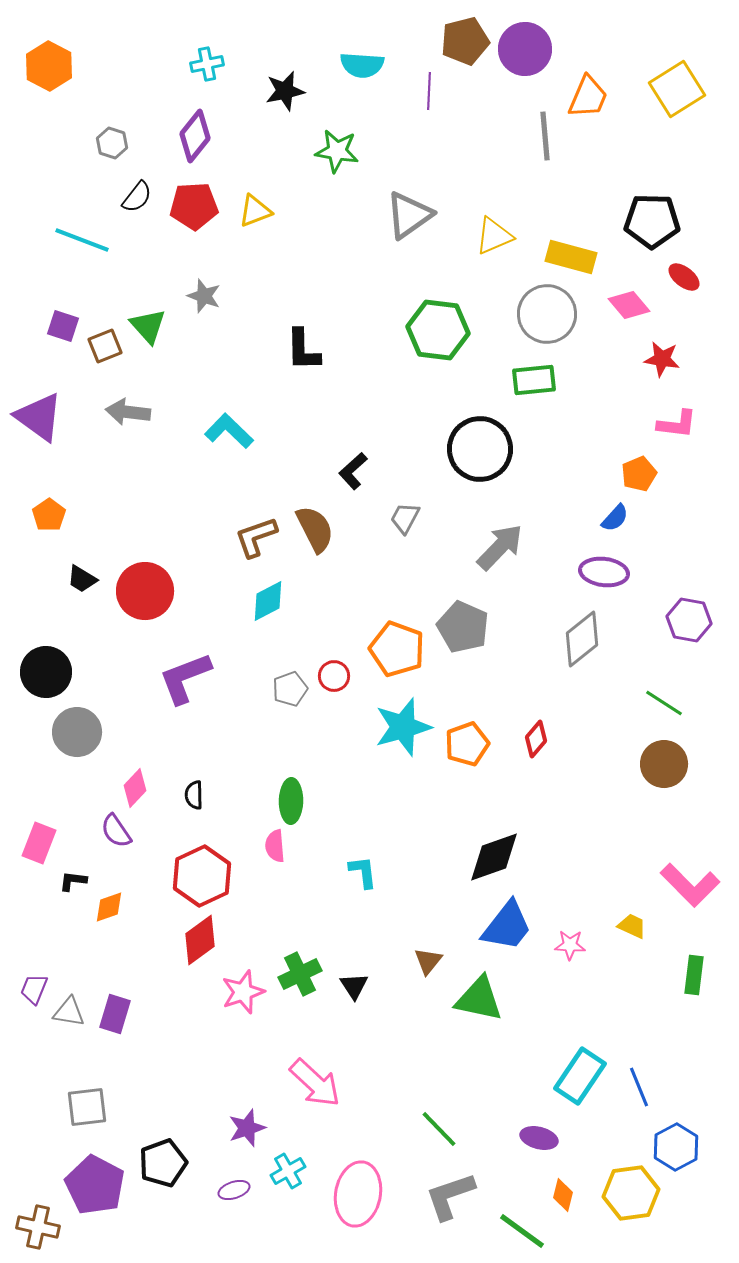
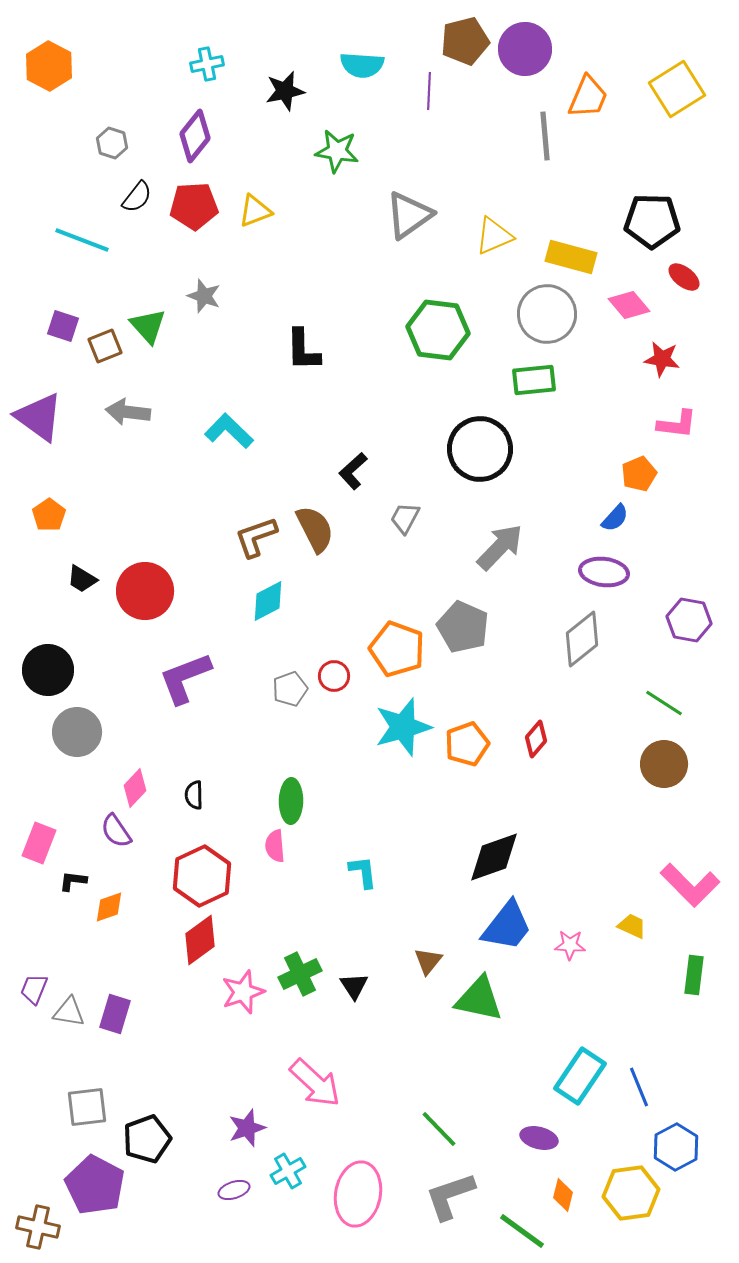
black circle at (46, 672): moved 2 px right, 2 px up
black pentagon at (163, 1163): moved 16 px left, 24 px up
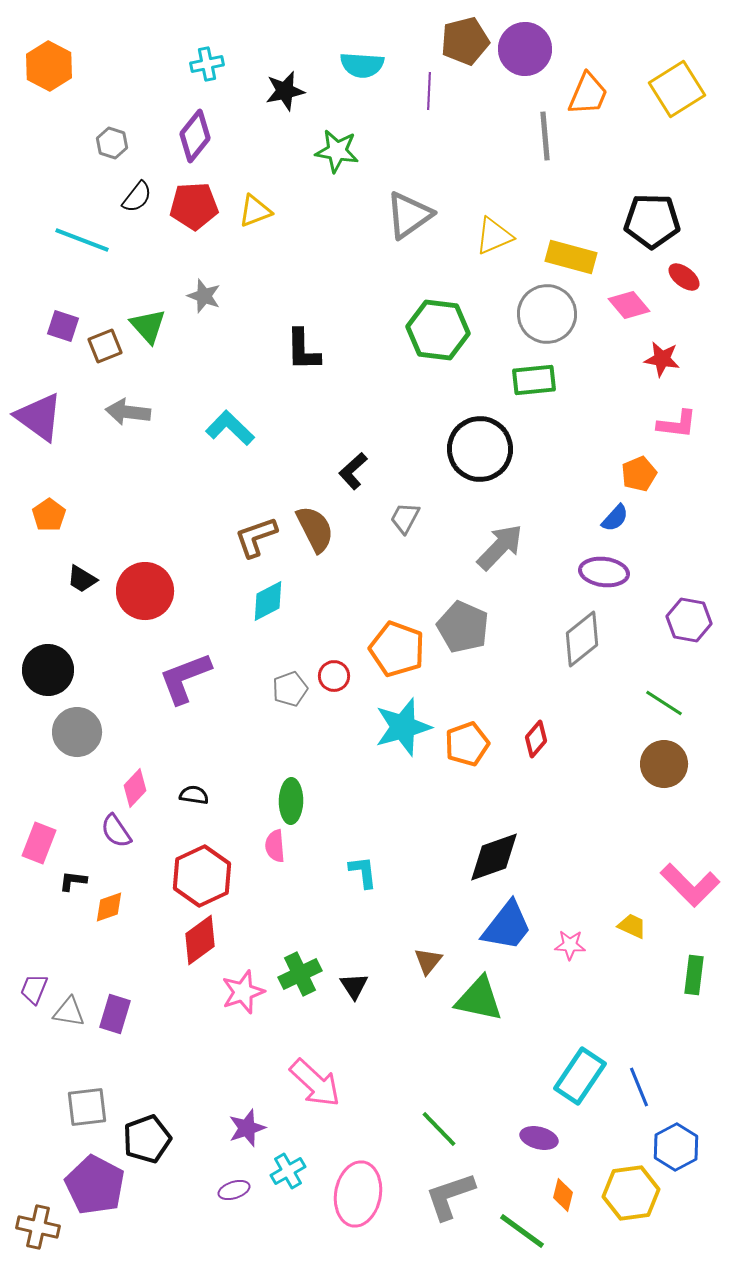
orange trapezoid at (588, 97): moved 3 px up
cyan L-shape at (229, 431): moved 1 px right, 3 px up
black semicircle at (194, 795): rotated 100 degrees clockwise
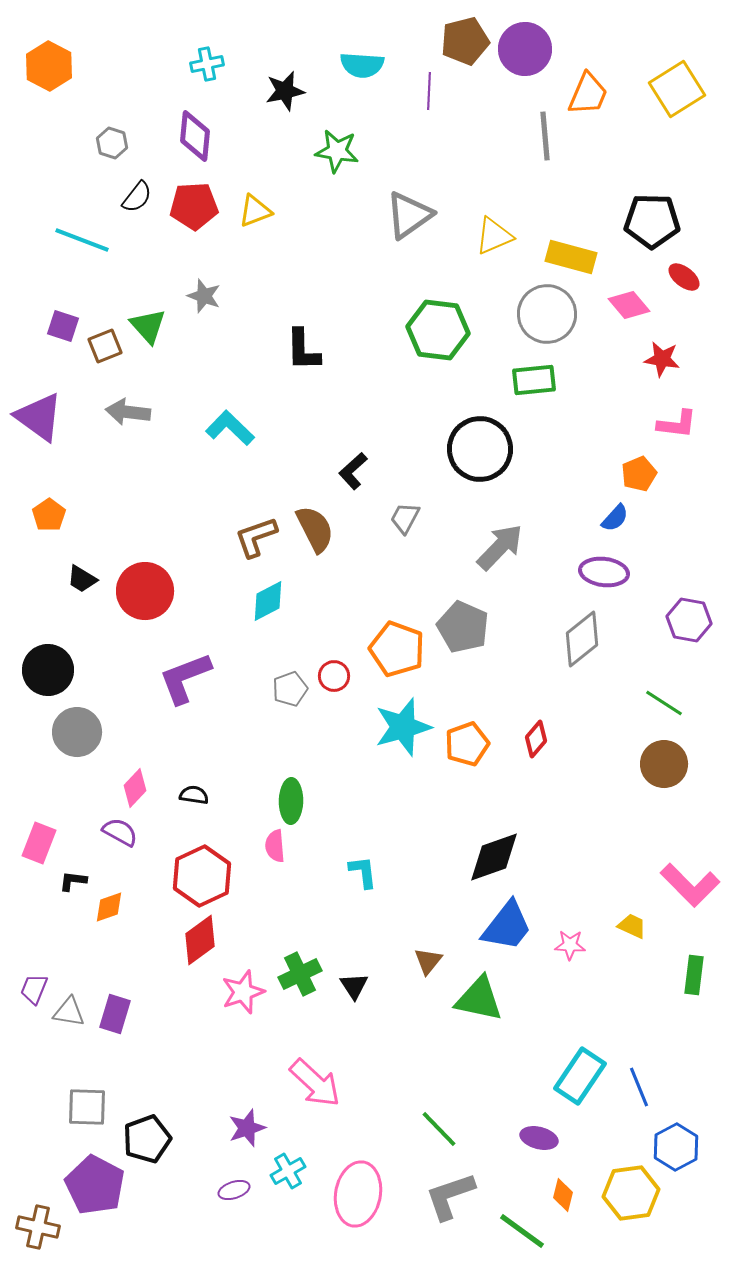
purple diamond at (195, 136): rotated 33 degrees counterclockwise
purple semicircle at (116, 831): moved 4 px right, 1 px down; rotated 153 degrees clockwise
gray square at (87, 1107): rotated 9 degrees clockwise
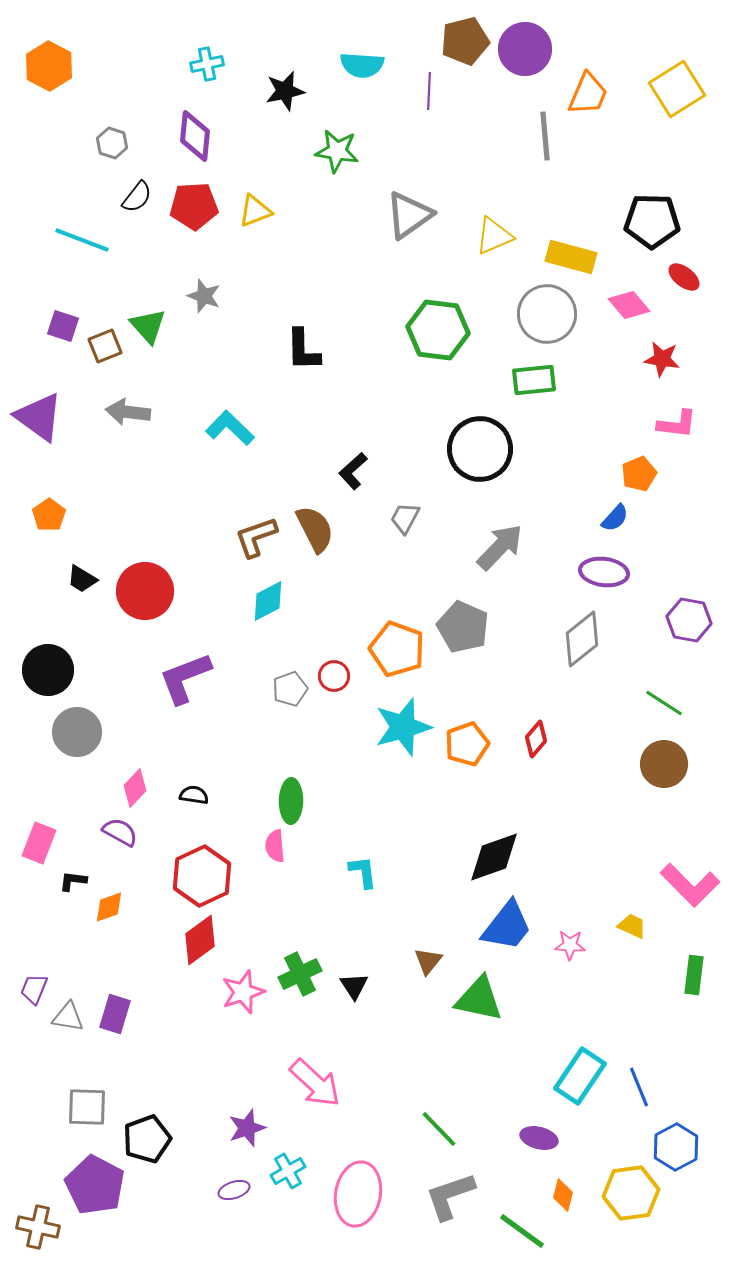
gray triangle at (69, 1012): moved 1 px left, 5 px down
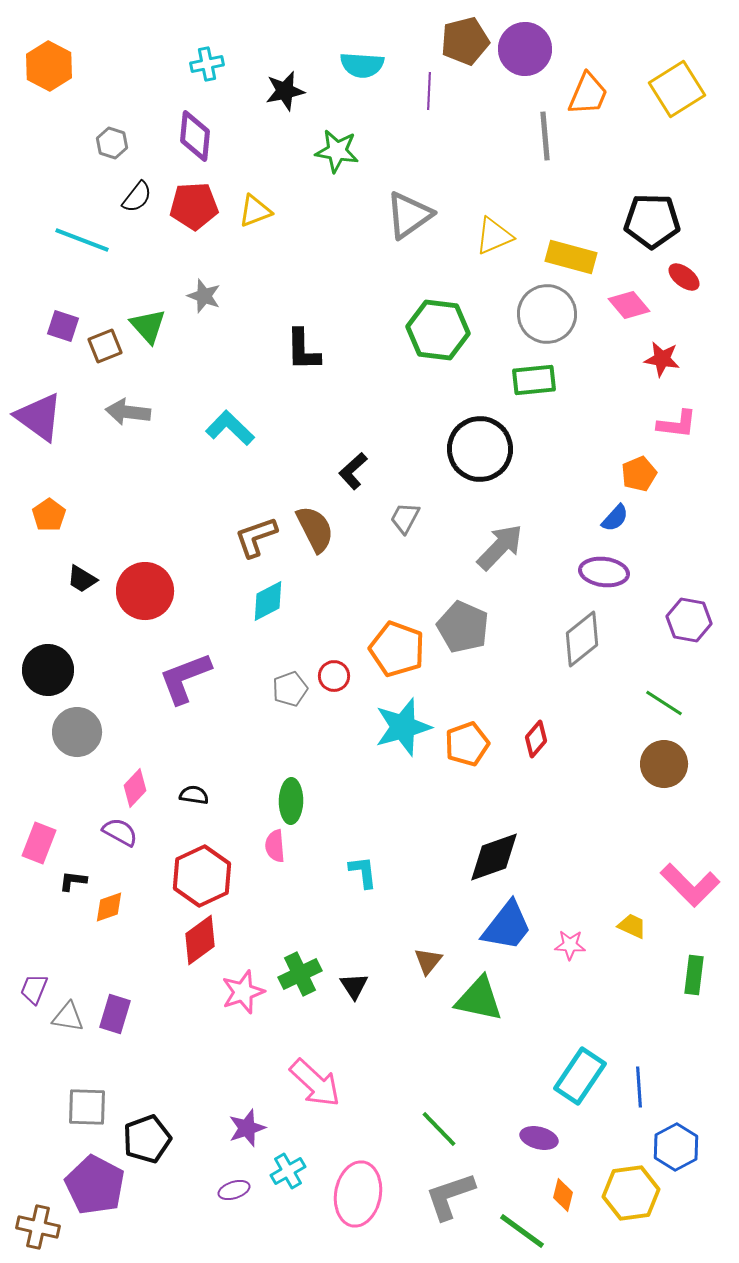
blue line at (639, 1087): rotated 18 degrees clockwise
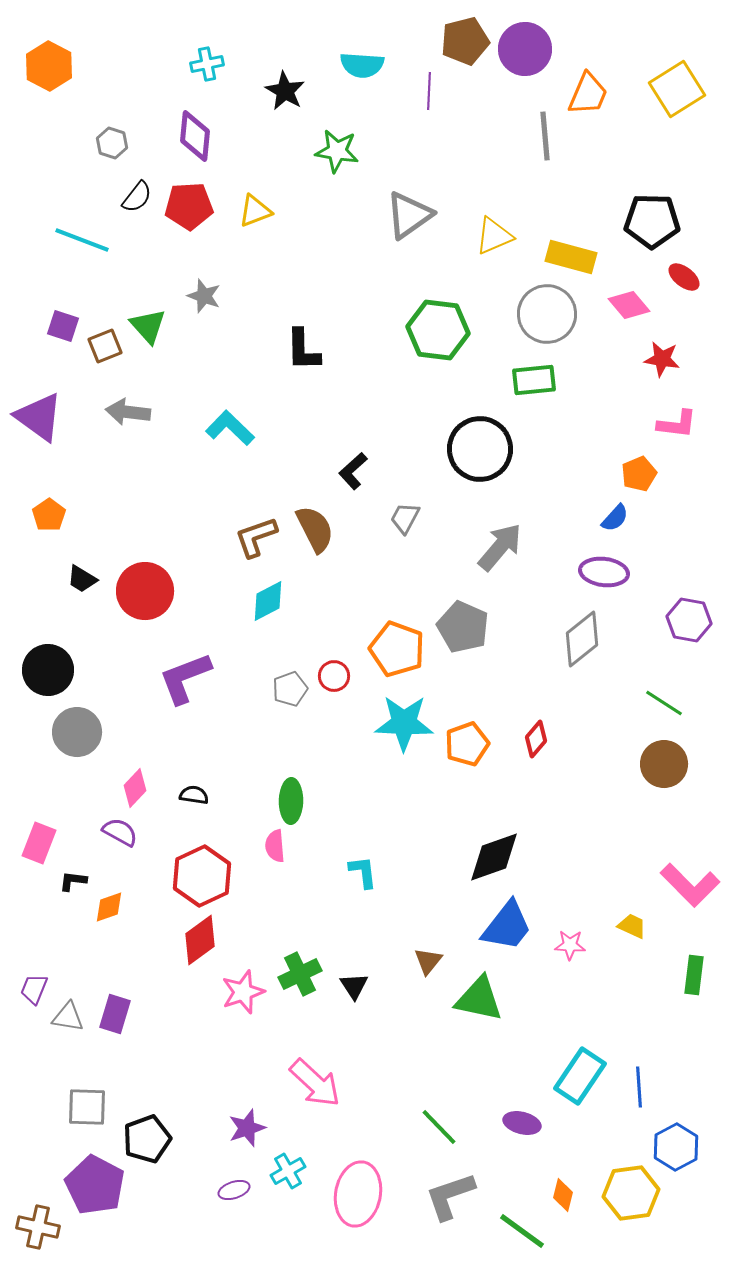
black star at (285, 91): rotated 30 degrees counterclockwise
red pentagon at (194, 206): moved 5 px left
gray arrow at (500, 547): rotated 4 degrees counterclockwise
cyan star at (403, 727): moved 1 px right, 4 px up; rotated 18 degrees clockwise
green line at (439, 1129): moved 2 px up
purple ellipse at (539, 1138): moved 17 px left, 15 px up
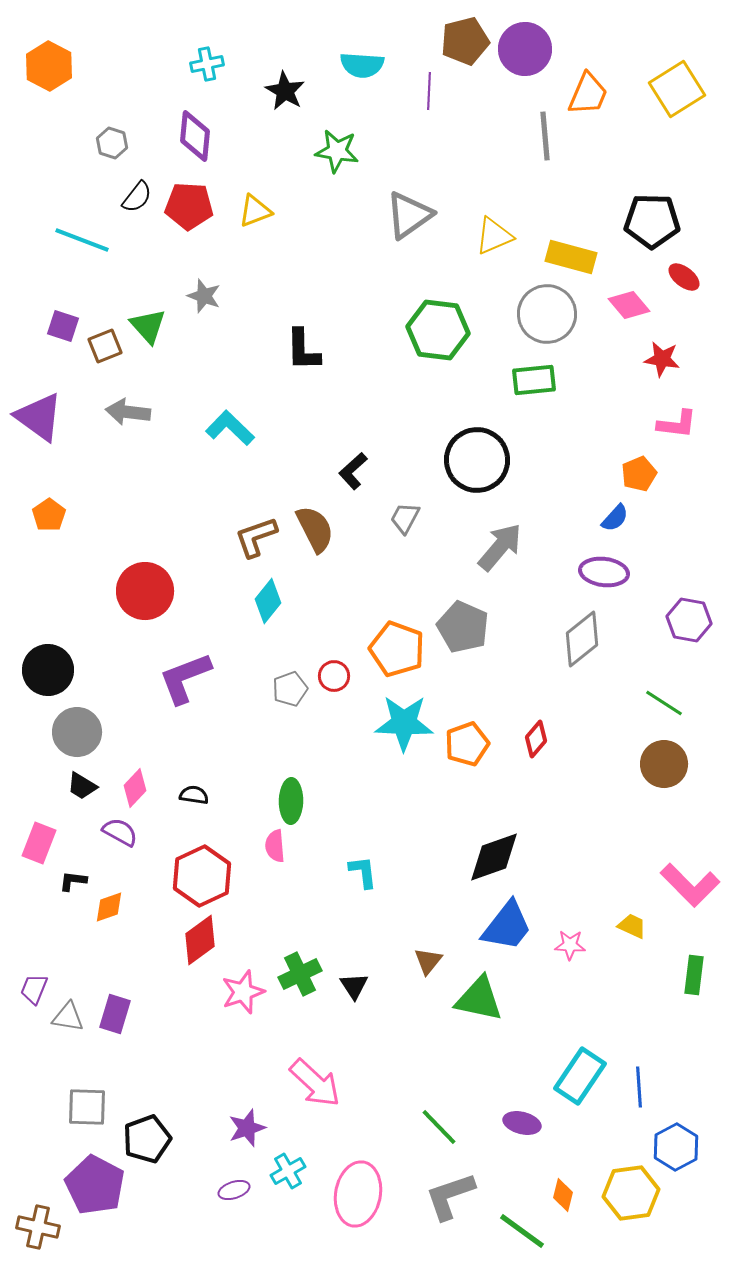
red pentagon at (189, 206): rotated 6 degrees clockwise
black circle at (480, 449): moved 3 px left, 11 px down
black trapezoid at (82, 579): moved 207 px down
cyan diamond at (268, 601): rotated 24 degrees counterclockwise
